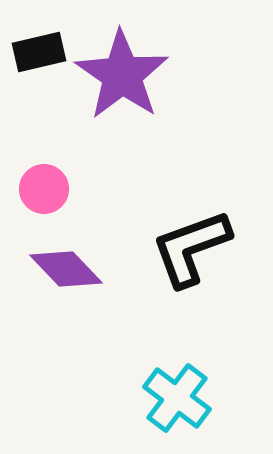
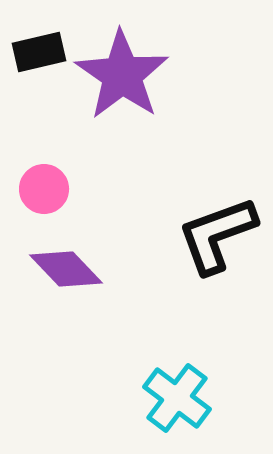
black L-shape: moved 26 px right, 13 px up
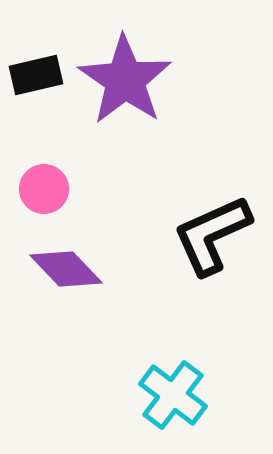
black rectangle: moved 3 px left, 23 px down
purple star: moved 3 px right, 5 px down
black L-shape: moved 5 px left; rotated 4 degrees counterclockwise
cyan cross: moved 4 px left, 3 px up
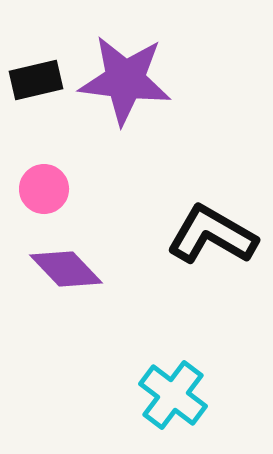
black rectangle: moved 5 px down
purple star: rotated 28 degrees counterclockwise
black L-shape: rotated 54 degrees clockwise
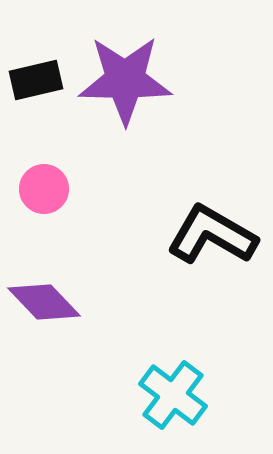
purple star: rotated 6 degrees counterclockwise
purple diamond: moved 22 px left, 33 px down
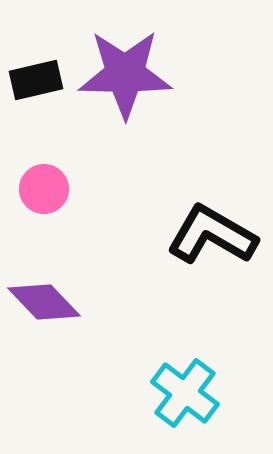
purple star: moved 6 px up
cyan cross: moved 12 px right, 2 px up
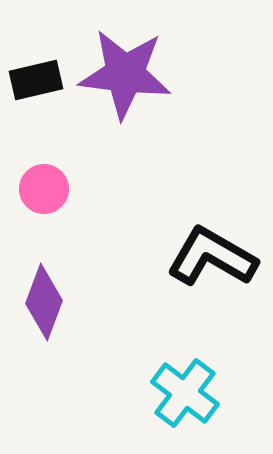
purple star: rotated 6 degrees clockwise
black L-shape: moved 22 px down
purple diamond: rotated 64 degrees clockwise
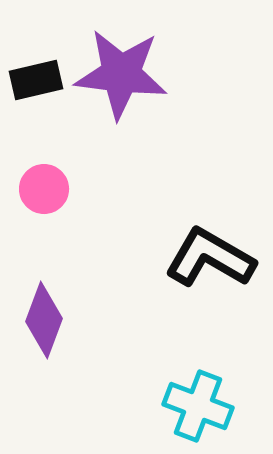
purple star: moved 4 px left
black L-shape: moved 2 px left, 1 px down
purple diamond: moved 18 px down
cyan cross: moved 13 px right, 13 px down; rotated 16 degrees counterclockwise
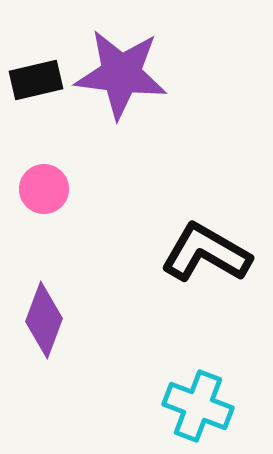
black L-shape: moved 4 px left, 5 px up
